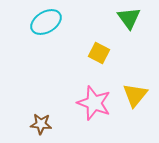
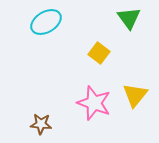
yellow square: rotated 10 degrees clockwise
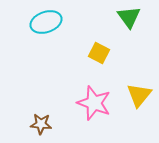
green triangle: moved 1 px up
cyan ellipse: rotated 12 degrees clockwise
yellow square: rotated 10 degrees counterclockwise
yellow triangle: moved 4 px right
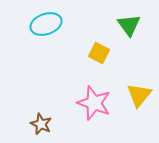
green triangle: moved 8 px down
cyan ellipse: moved 2 px down
brown star: rotated 20 degrees clockwise
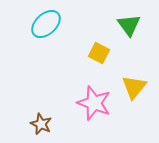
cyan ellipse: rotated 24 degrees counterclockwise
yellow triangle: moved 5 px left, 8 px up
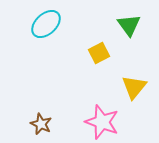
yellow square: rotated 35 degrees clockwise
pink star: moved 8 px right, 19 px down
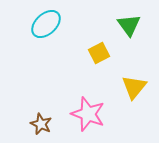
pink star: moved 14 px left, 8 px up
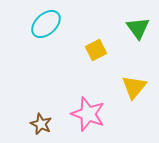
green triangle: moved 9 px right, 3 px down
yellow square: moved 3 px left, 3 px up
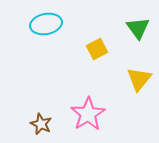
cyan ellipse: rotated 32 degrees clockwise
yellow square: moved 1 px right, 1 px up
yellow triangle: moved 5 px right, 8 px up
pink star: rotated 20 degrees clockwise
